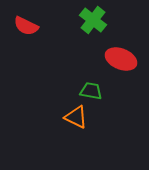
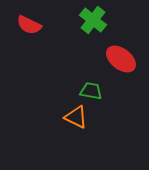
red semicircle: moved 3 px right, 1 px up
red ellipse: rotated 16 degrees clockwise
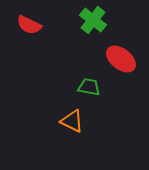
green trapezoid: moved 2 px left, 4 px up
orange triangle: moved 4 px left, 4 px down
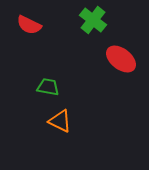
green trapezoid: moved 41 px left
orange triangle: moved 12 px left
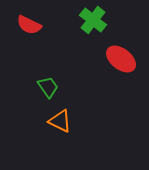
green trapezoid: rotated 45 degrees clockwise
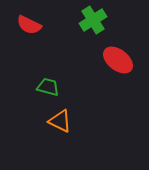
green cross: rotated 20 degrees clockwise
red ellipse: moved 3 px left, 1 px down
green trapezoid: rotated 40 degrees counterclockwise
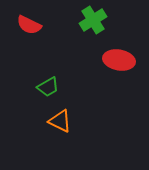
red ellipse: moved 1 px right; rotated 28 degrees counterclockwise
green trapezoid: rotated 135 degrees clockwise
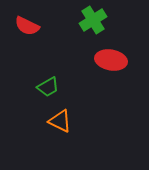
red semicircle: moved 2 px left, 1 px down
red ellipse: moved 8 px left
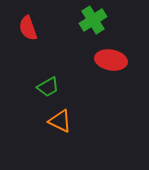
red semicircle: moved 1 px right, 2 px down; rotated 45 degrees clockwise
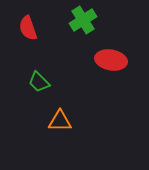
green cross: moved 10 px left
green trapezoid: moved 9 px left, 5 px up; rotated 75 degrees clockwise
orange triangle: rotated 25 degrees counterclockwise
